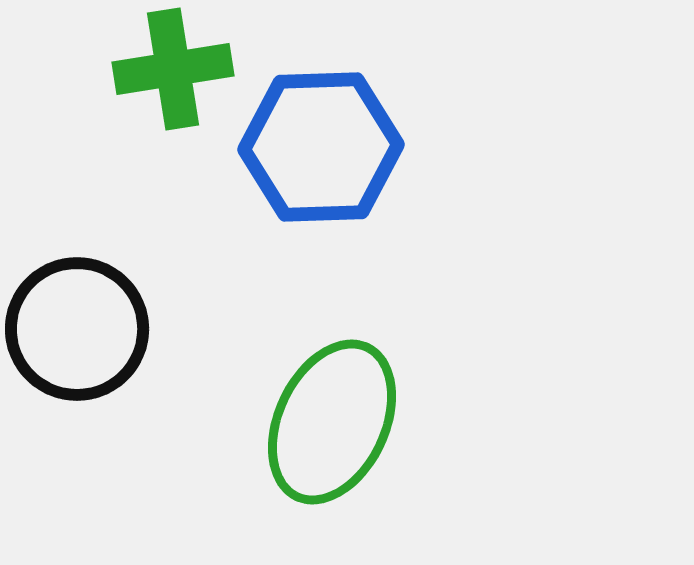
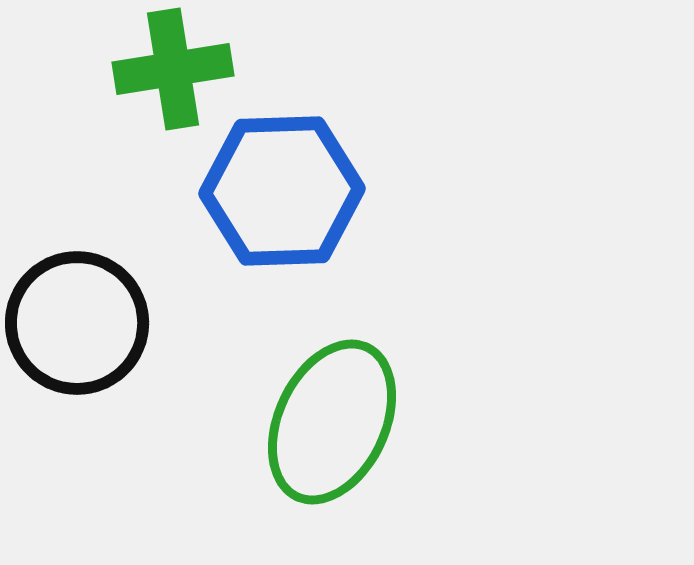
blue hexagon: moved 39 px left, 44 px down
black circle: moved 6 px up
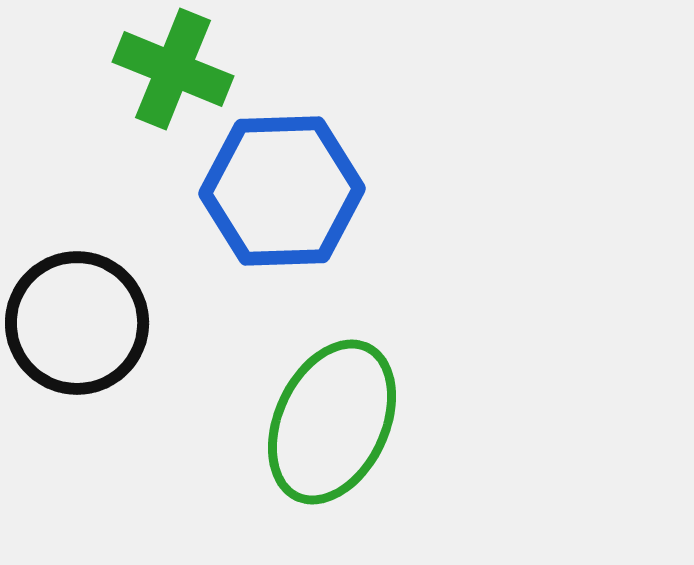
green cross: rotated 31 degrees clockwise
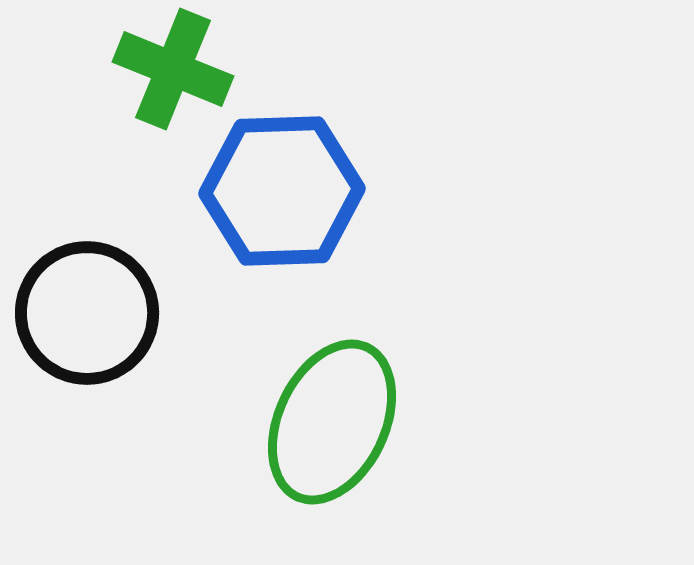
black circle: moved 10 px right, 10 px up
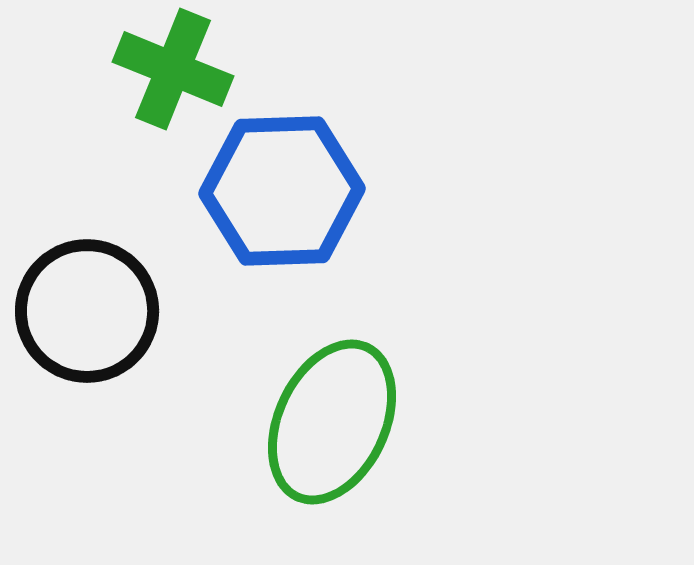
black circle: moved 2 px up
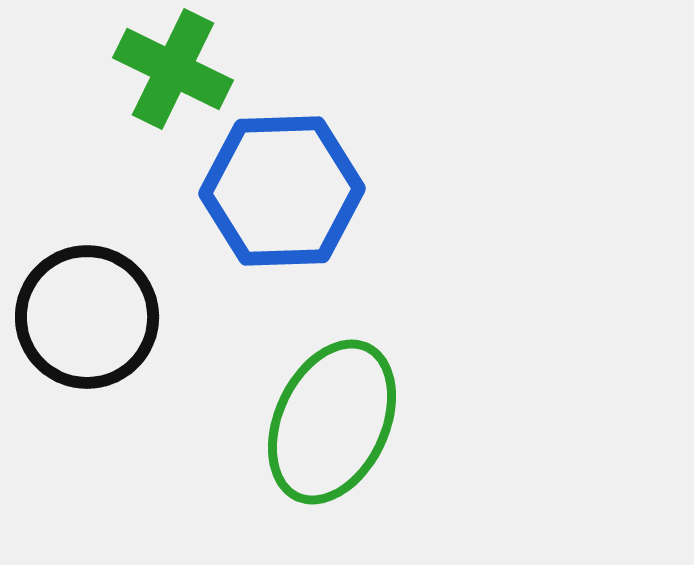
green cross: rotated 4 degrees clockwise
black circle: moved 6 px down
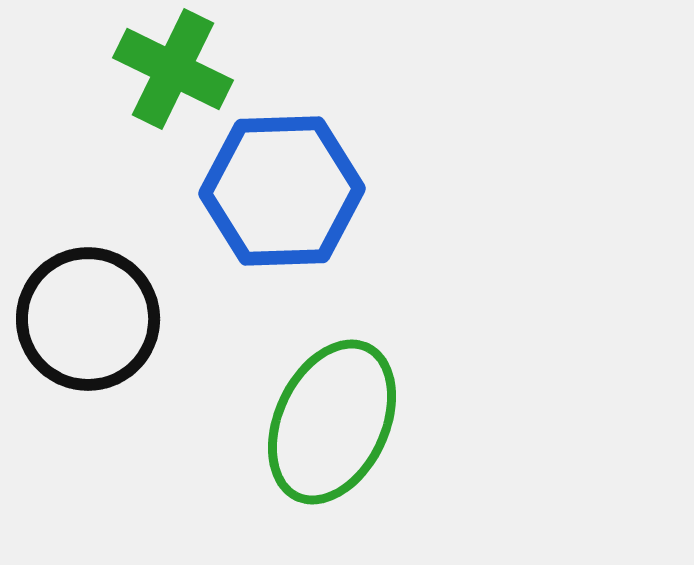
black circle: moved 1 px right, 2 px down
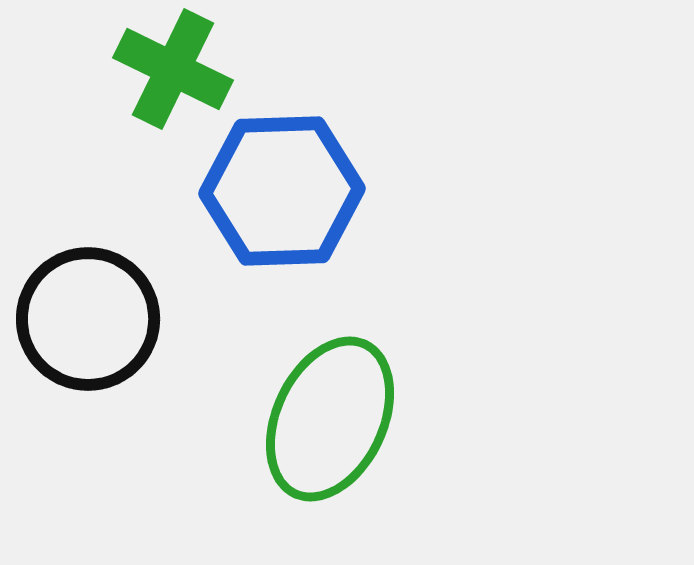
green ellipse: moved 2 px left, 3 px up
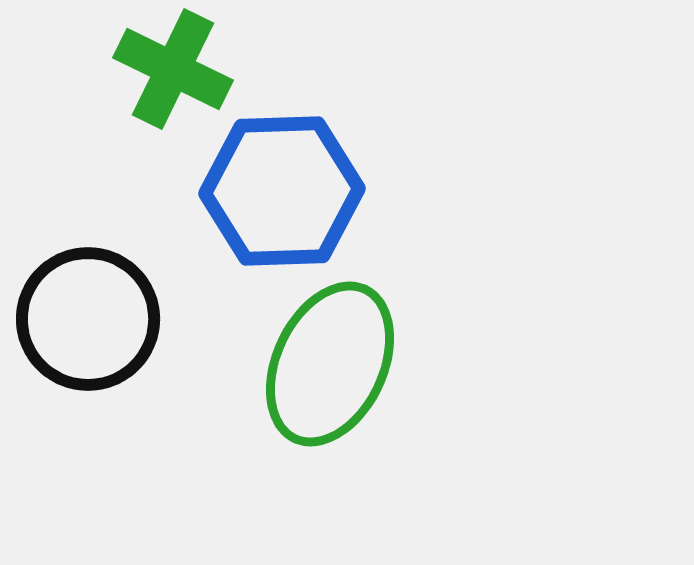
green ellipse: moved 55 px up
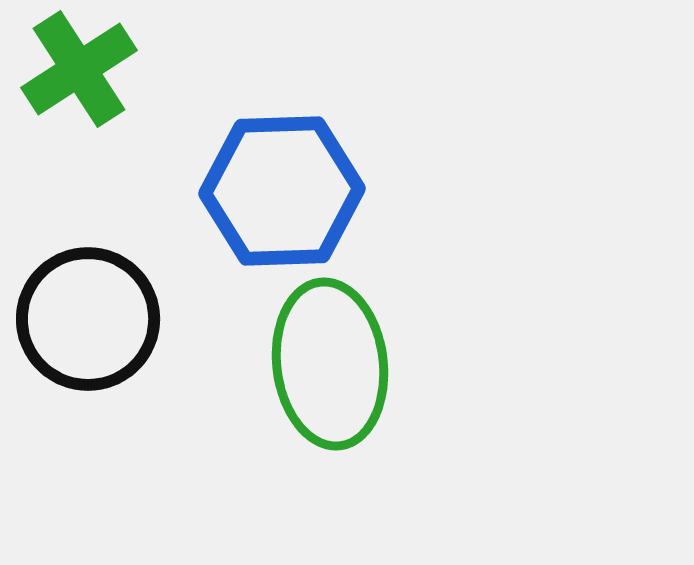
green cross: moved 94 px left; rotated 31 degrees clockwise
green ellipse: rotated 32 degrees counterclockwise
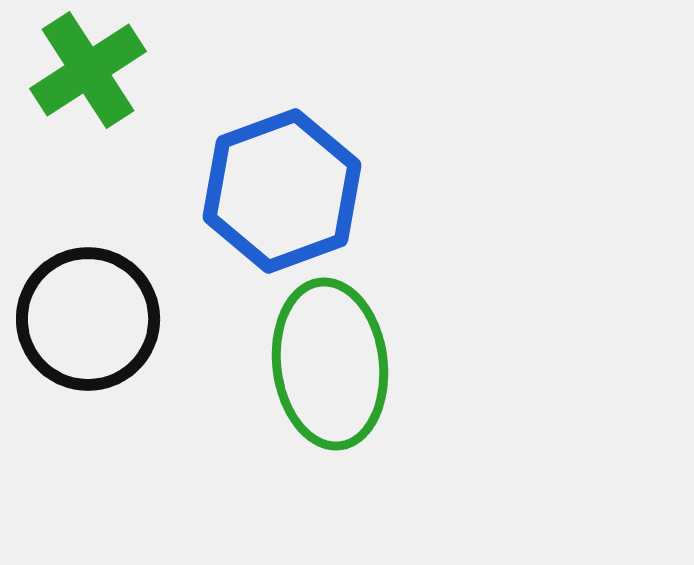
green cross: moved 9 px right, 1 px down
blue hexagon: rotated 18 degrees counterclockwise
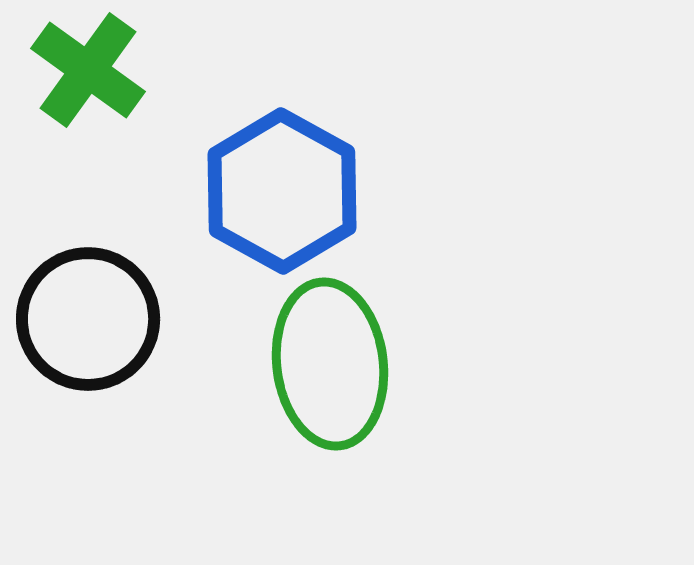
green cross: rotated 21 degrees counterclockwise
blue hexagon: rotated 11 degrees counterclockwise
